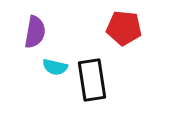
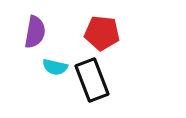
red pentagon: moved 22 px left, 5 px down
black rectangle: rotated 12 degrees counterclockwise
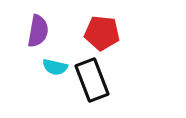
purple semicircle: moved 3 px right, 1 px up
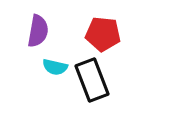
red pentagon: moved 1 px right, 1 px down
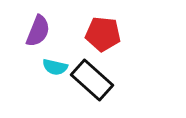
purple semicircle: rotated 12 degrees clockwise
black rectangle: rotated 27 degrees counterclockwise
